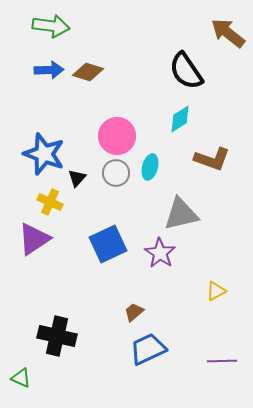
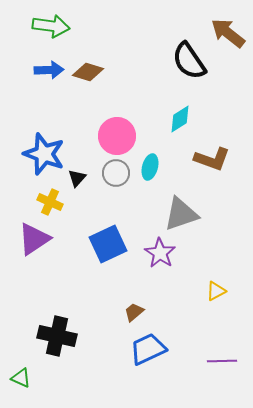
black semicircle: moved 3 px right, 10 px up
gray triangle: rotated 6 degrees counterclockwise
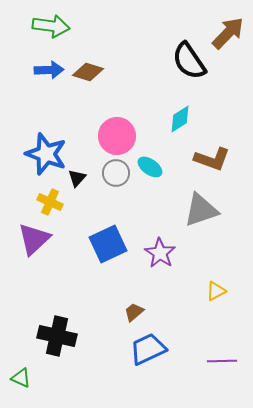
brown arrow: rotated 96 degrees clockwise
blue star: moved 2 px right
cyan ellipse: rotated 70 degrees counterclockwise
gray triangle: moved 20 px right, 4 px up
purple triangle: rotated 9 degrees counterclockwise
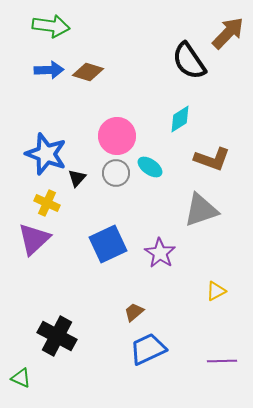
yellow cross: moved 3 px left, 1 px down
black cross: rotated 15 degrees clockwise
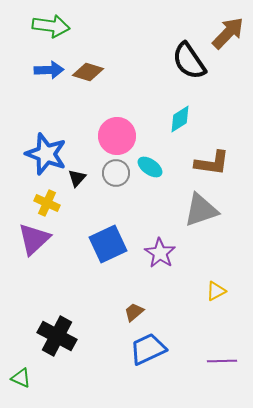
brown L-shape: moved 4 px down; rotated 12 degrees counterclockwise
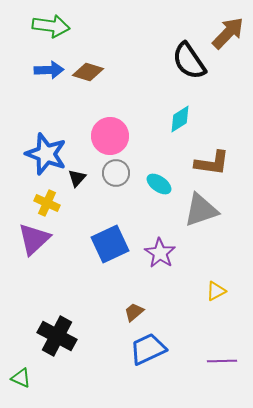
pink circle: moved 7 px left
cyan ellipse: moved 9 px right, 17 px down
blue square: moved 2 px right
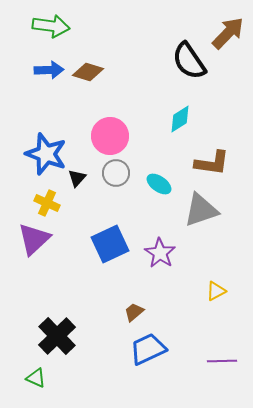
black cross: rotated 18 degrees clockwise
green triangle: moved 15 px right
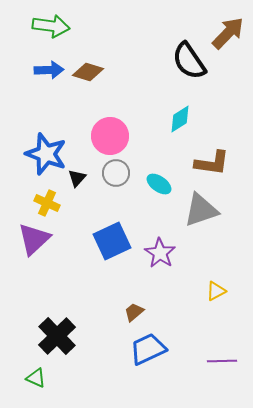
blue square: moved 2 px right, 3 px up
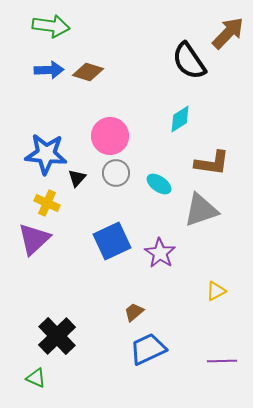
blue star: rotated 15 degrees counterclockwise
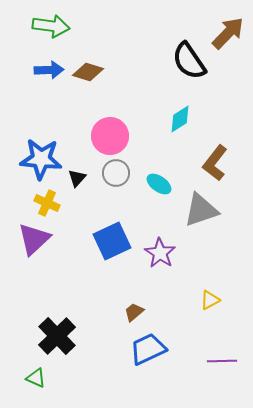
blue star: moved 5 px left, 5 px down
brown L-shape: moved 3 px right; rotated 120 degrees clockwise
yellow triangle: moved 6 px left, 9 px down
